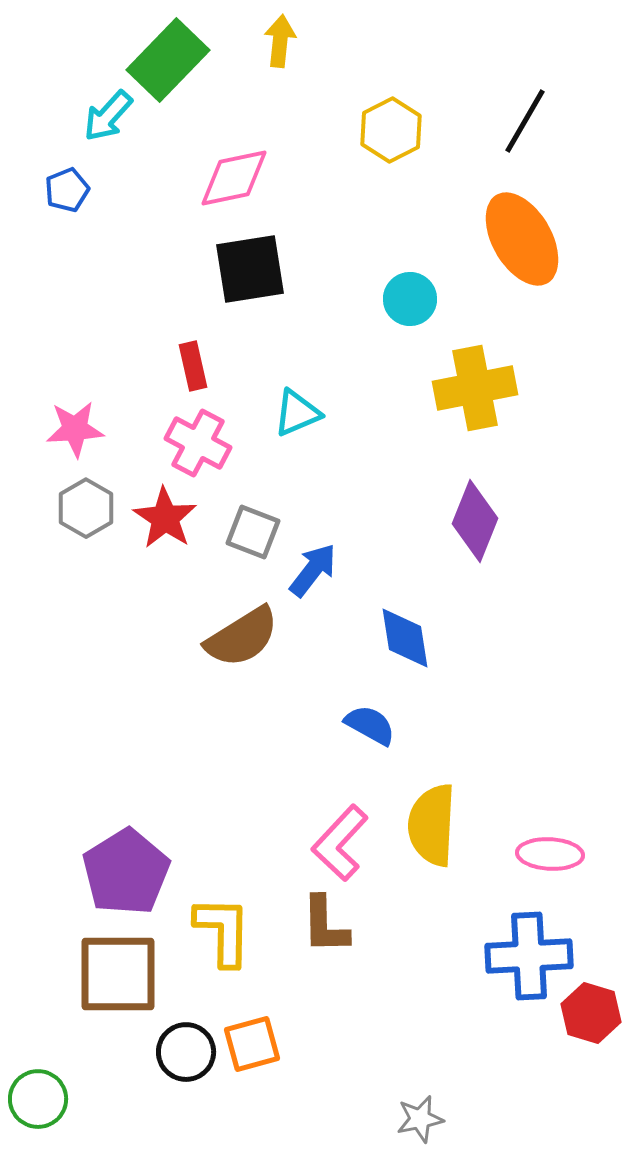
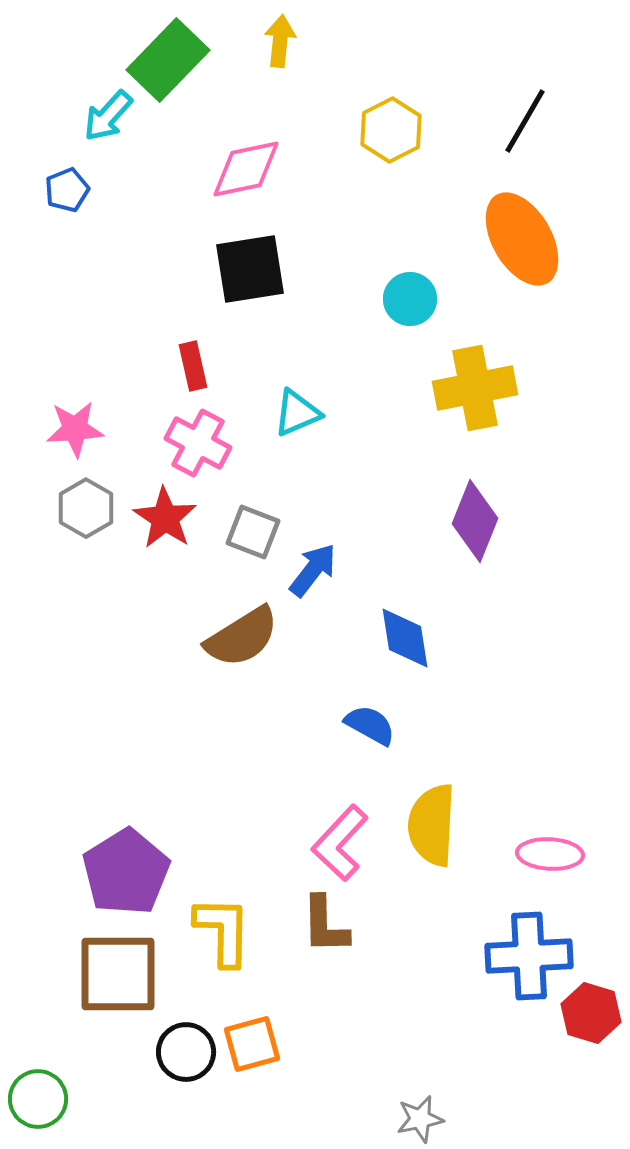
pink diamond: moved 12 px right, 9 px up
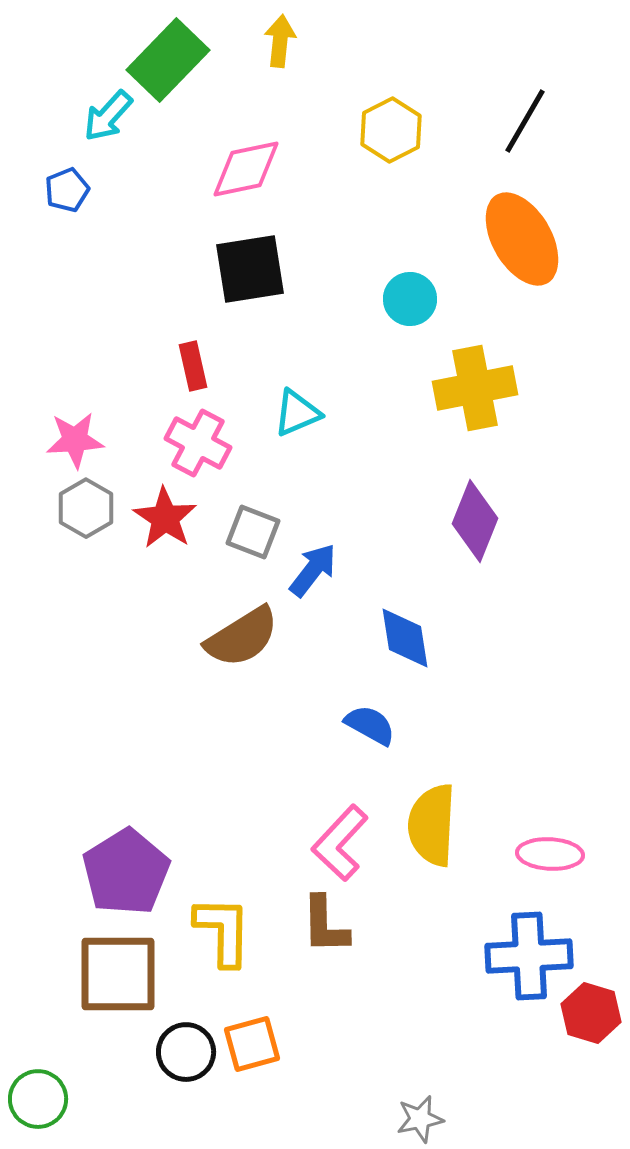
pink star: moved 11 px down
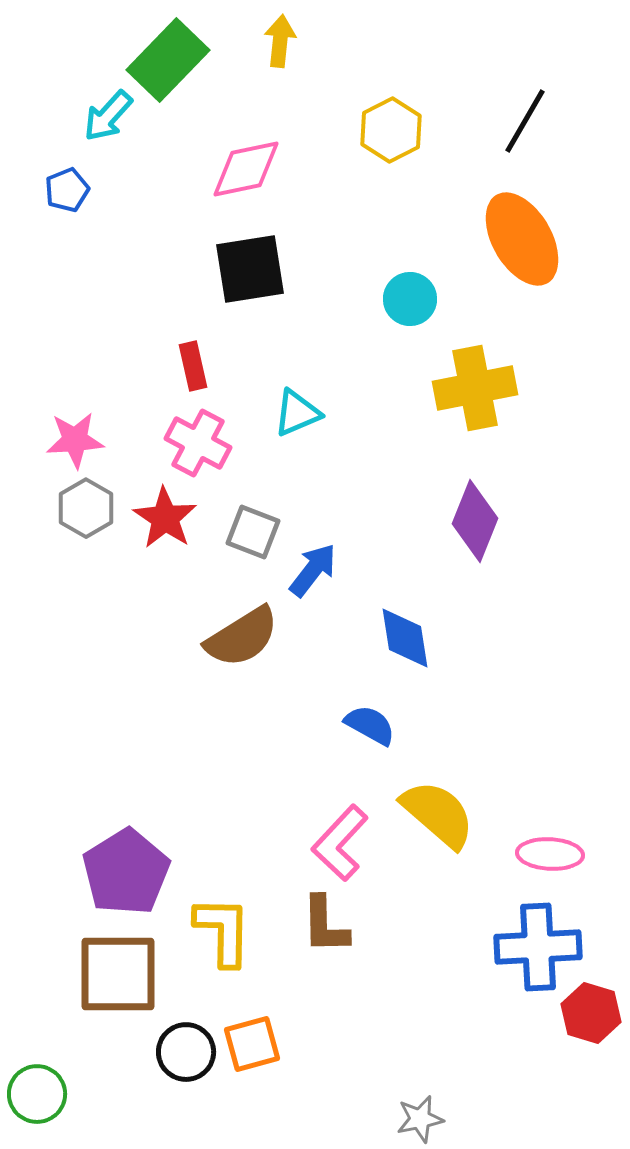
yellow semicircle: moved 6 px right, 11 px up; rotated 128 degrees clockwise
blue cross: moved 9 px right, 9 px up
green circle: moved 1 px left, 5 px up
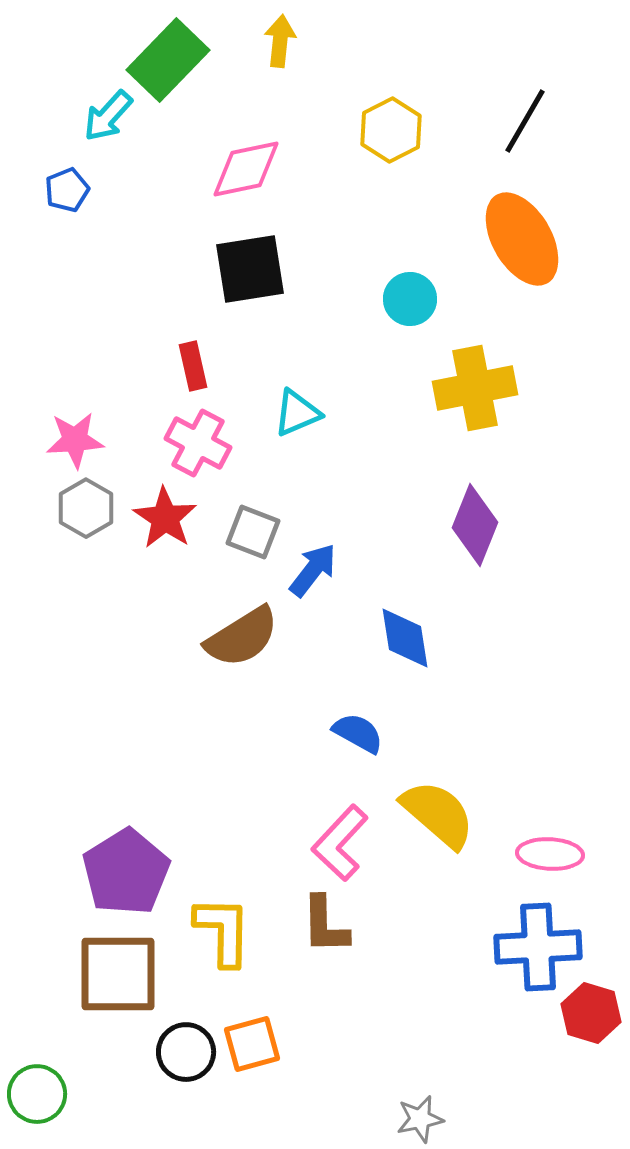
purple diamond: moved 4 px down
blue semicircle: moved 12 px left, 8 px down
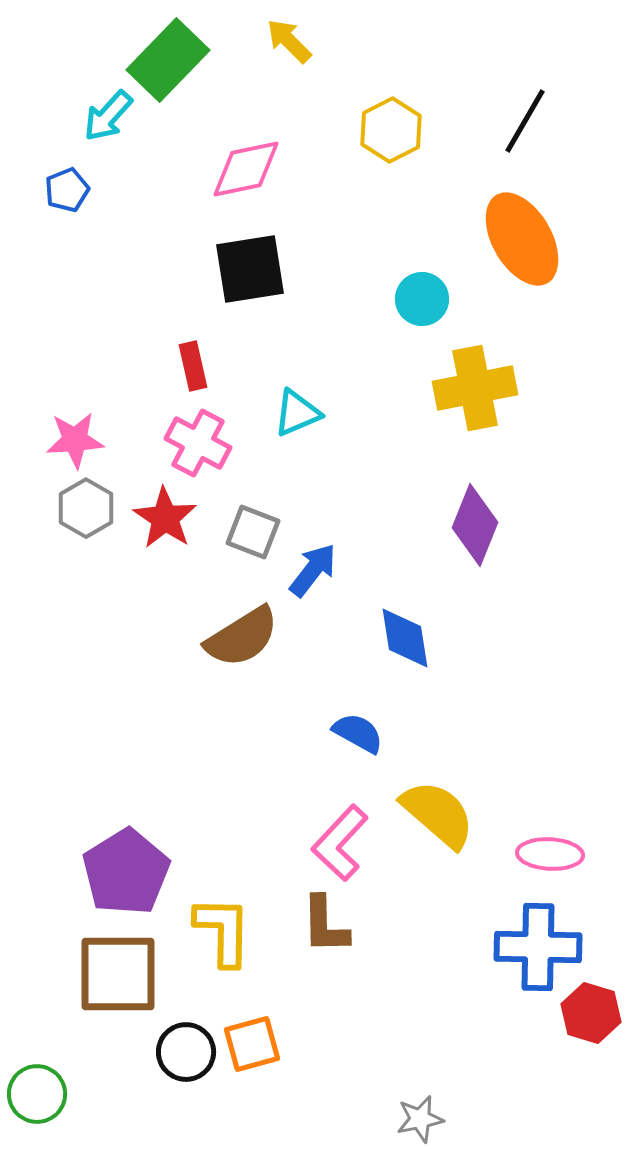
yellow arrow: moved 9 px right; rotated 51 degrees counterclockwise
cyan circle: moved 12 px right
blue cross: rotated 4 degrees clockwise
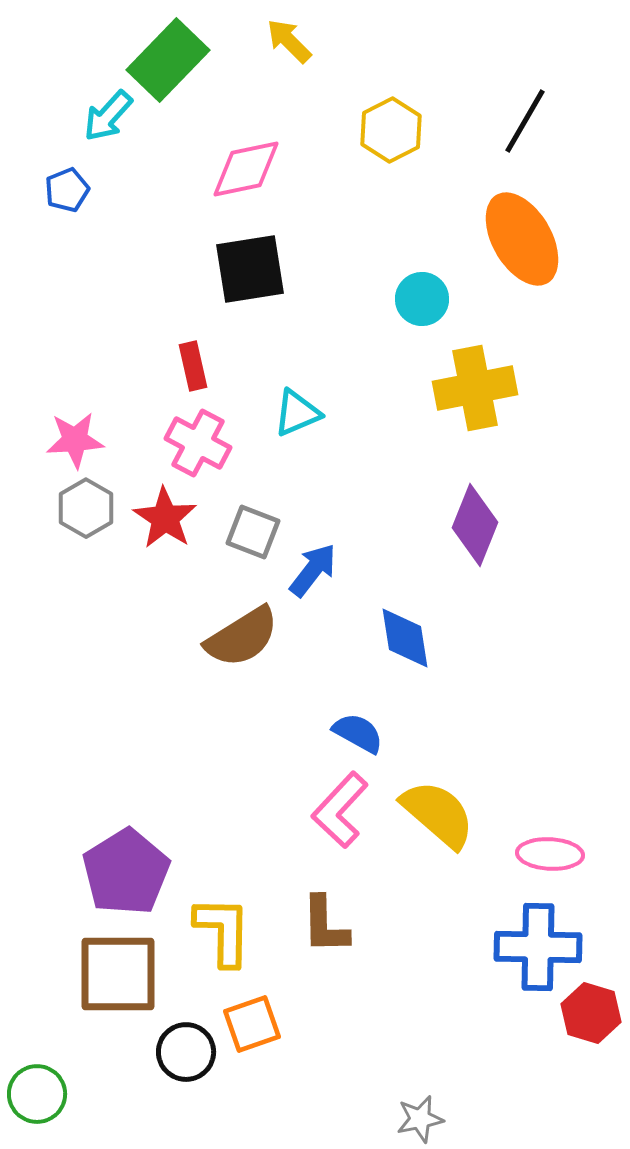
pink L-shape: moved 33 px up
orange square: moved 20 px up; rotated 4 degrees counterclockwise
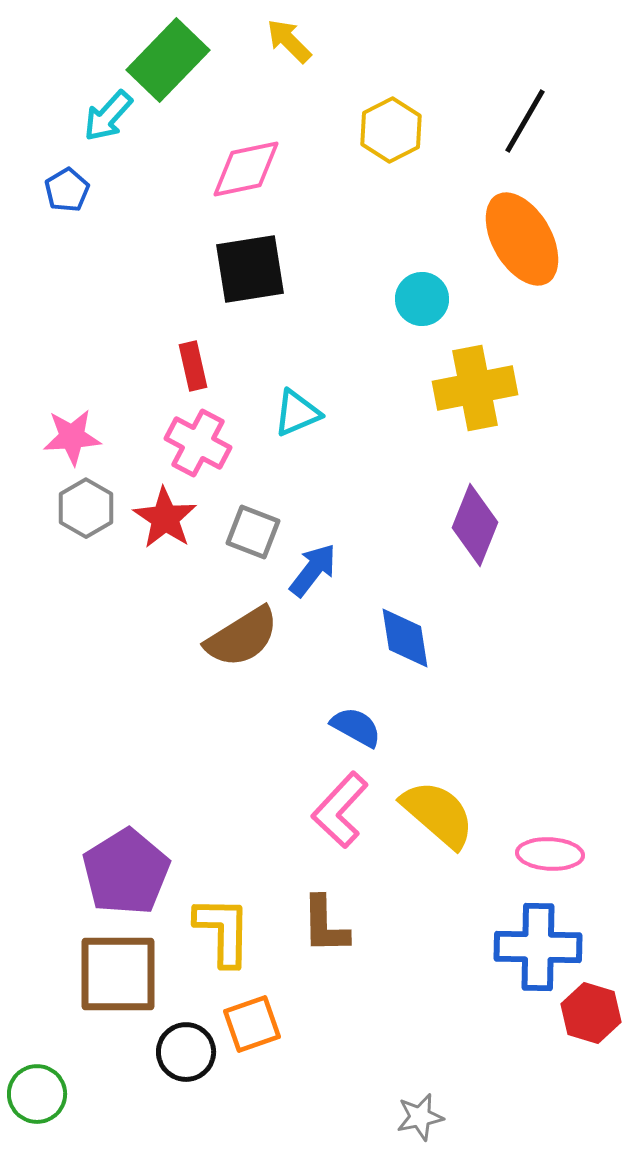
blue pentagon: rotated 9 degrees counterclockwise
pink star: moved 3 px left, 3 px up
blue semicircle: moved 2 px left, 6 px up
gray star: moved 2 px up
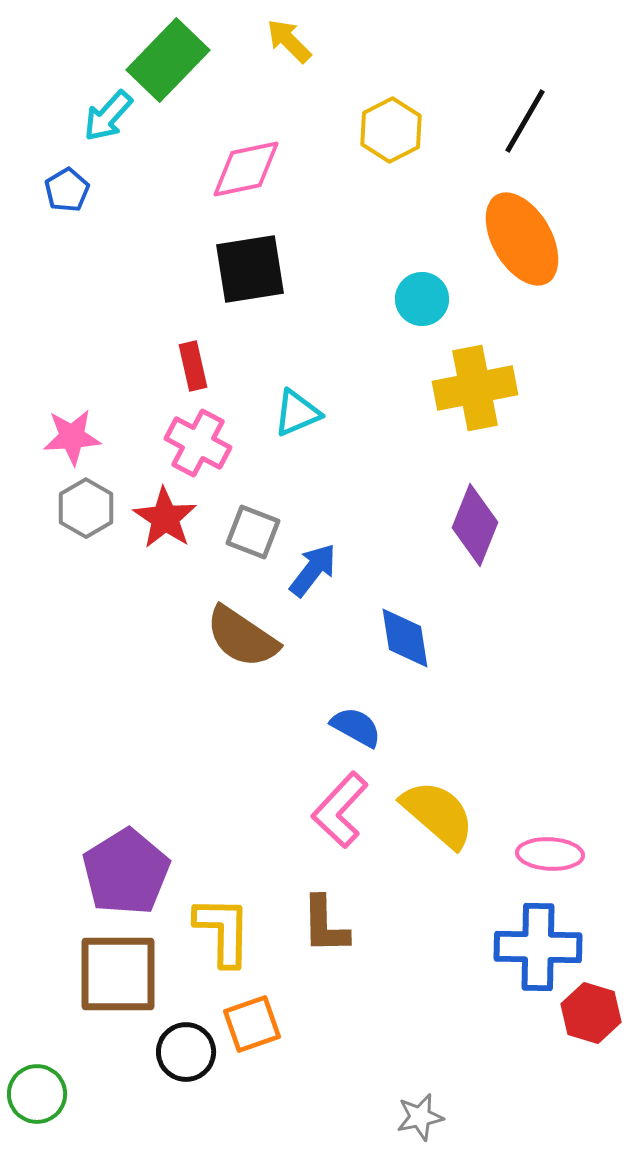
brown semicircle: rotated 66 degrees clockwise
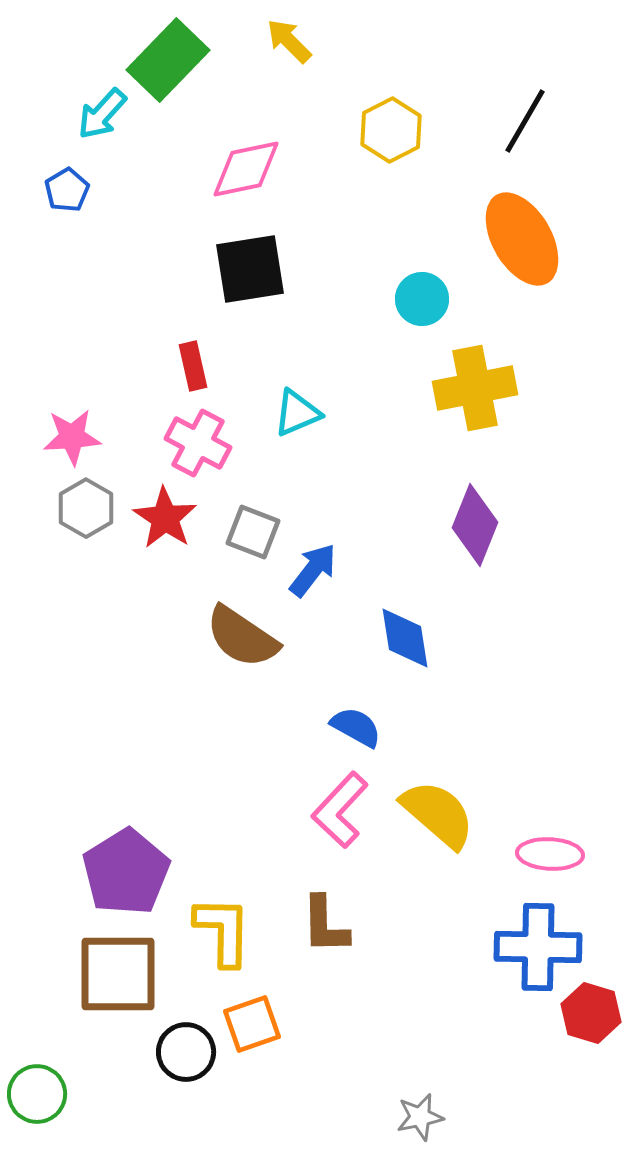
cyan arrow: moved 6 px left, 2 px up
